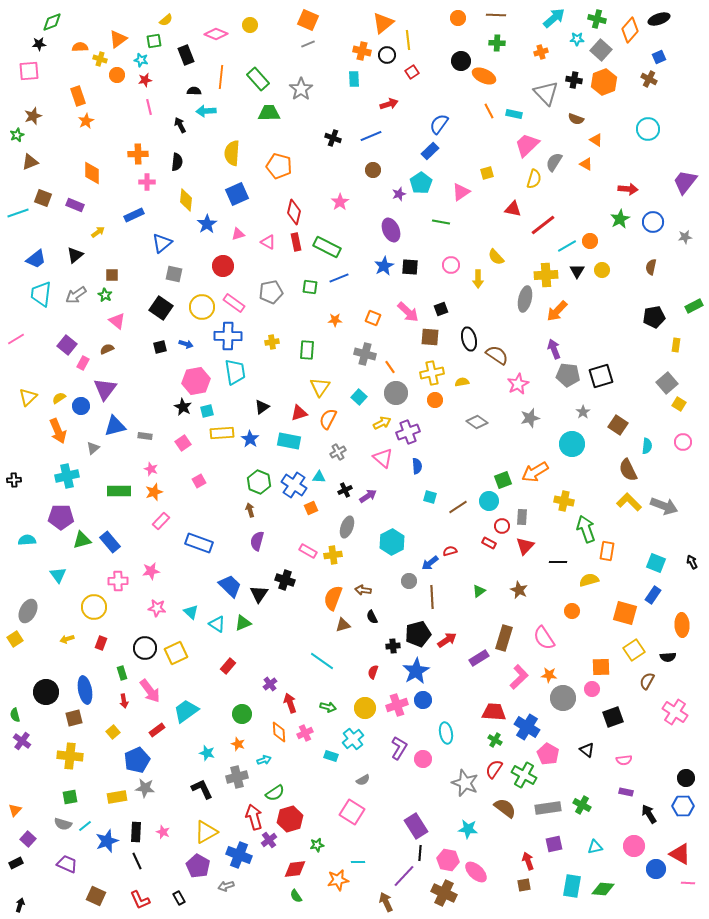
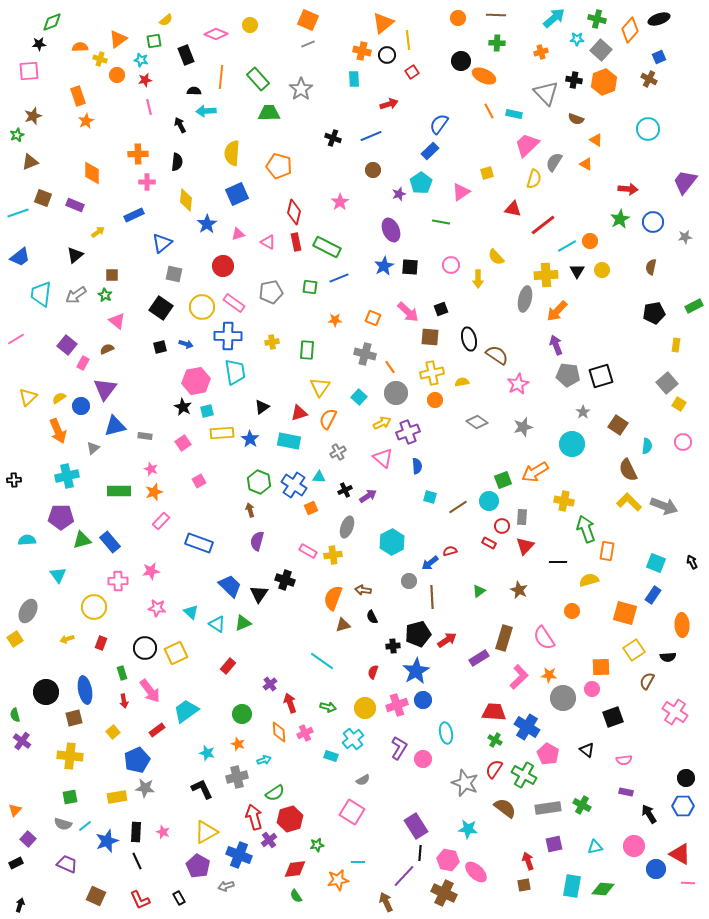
blue trapezoid at (36, 259): moved 16 px left, 2 px up
black pentagon at (654, 317): moved 4 px up
purple arrow at (554, 349): moved 2 px right, 4 px up
gray star at (530, 418): moved 7 px left, 9 px down
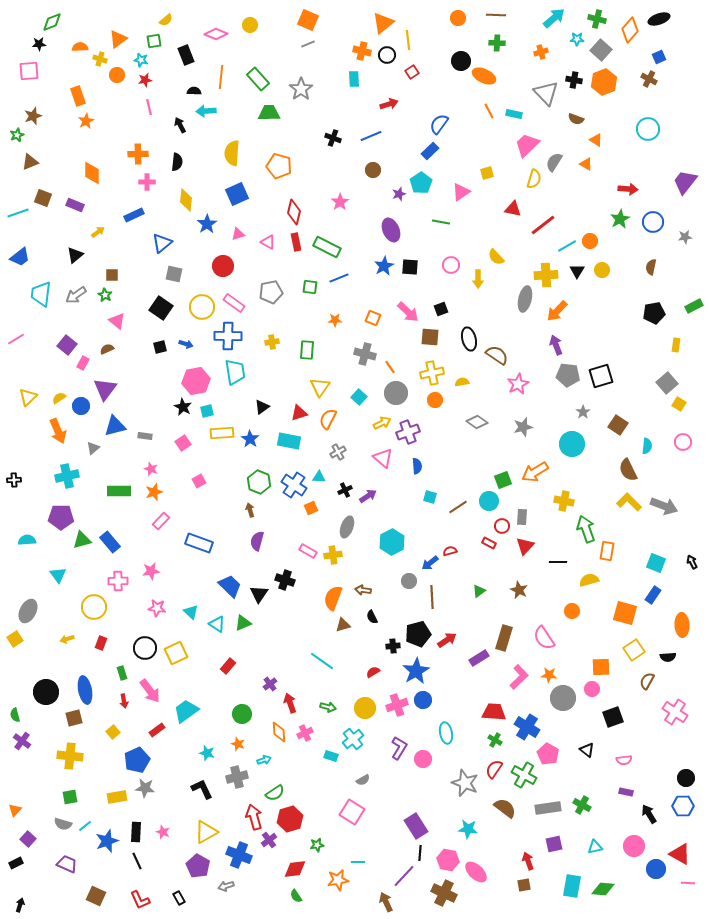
red semicircle at (373, 672): rotated 40 degrees clockwise
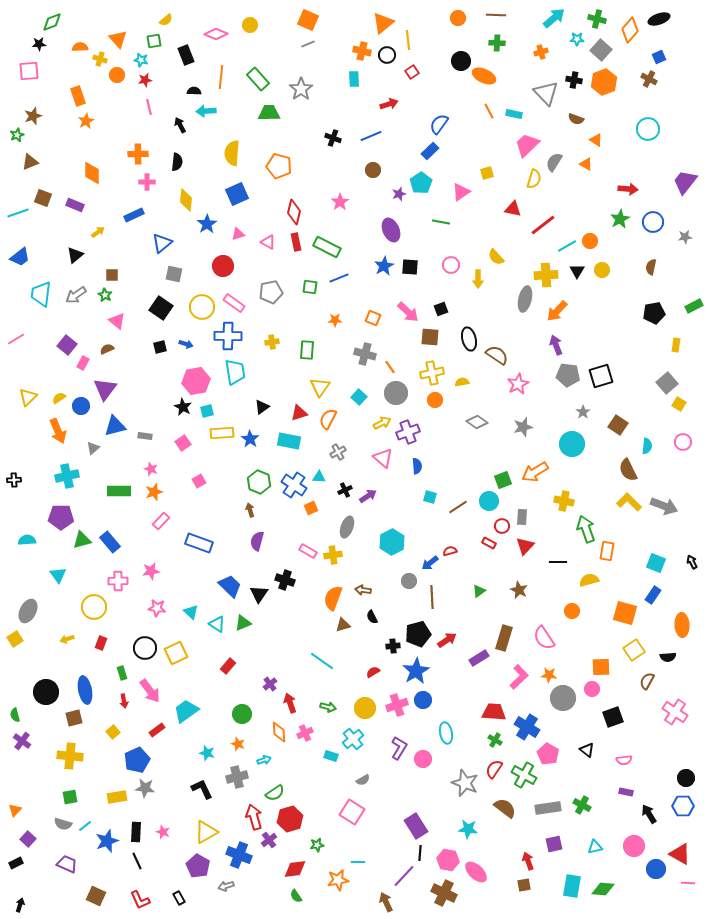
orange triangle at (118, 39): rotated 36 degrees counterclockwise
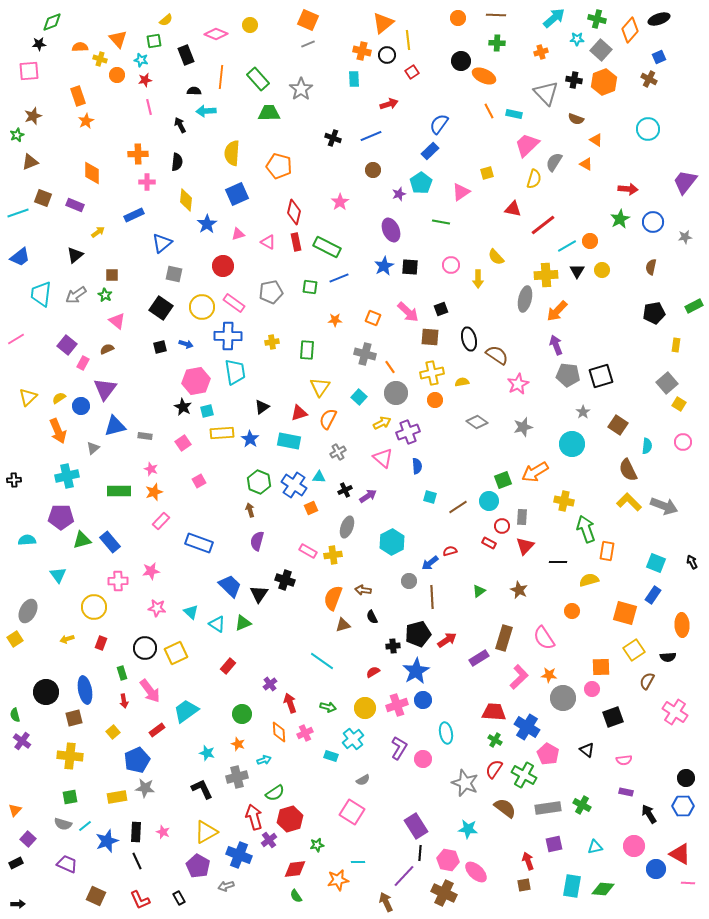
black arrow at (20, 905): moved 2 px left, 1 px up; rotated 72 degrees clockwise
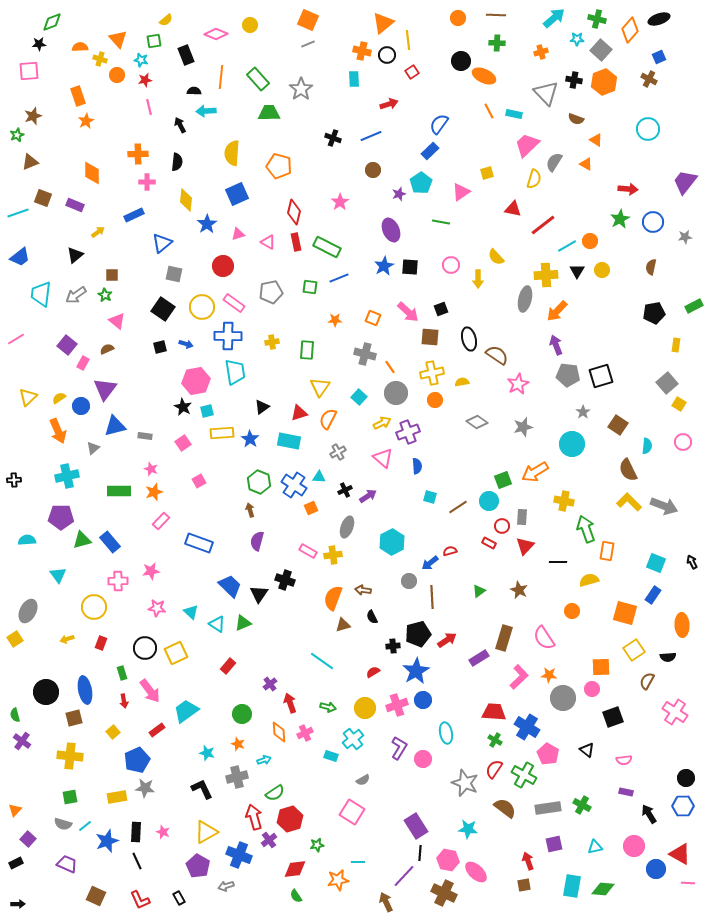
black square at (161, 308): moved 2 px right, 1 px down
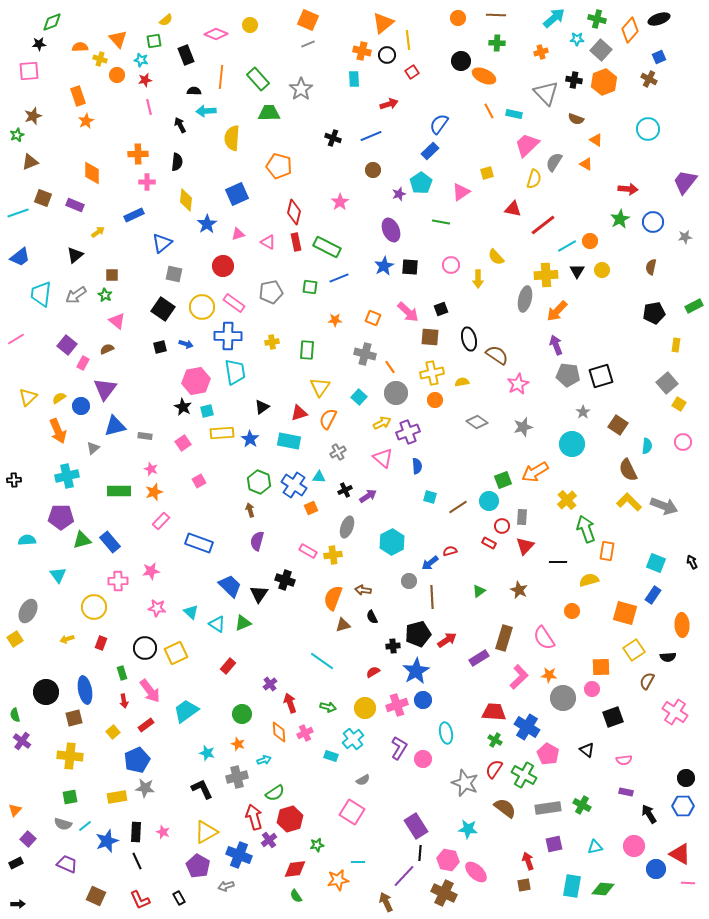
yellow semicircle at (232, 153): moved 15 px up
yellow cross at (564, 501): moved 3 px right, 1 px up; rotated 36 degrees clockwise
red rectangle at (157, 730): moved 11 px left, 5 px up
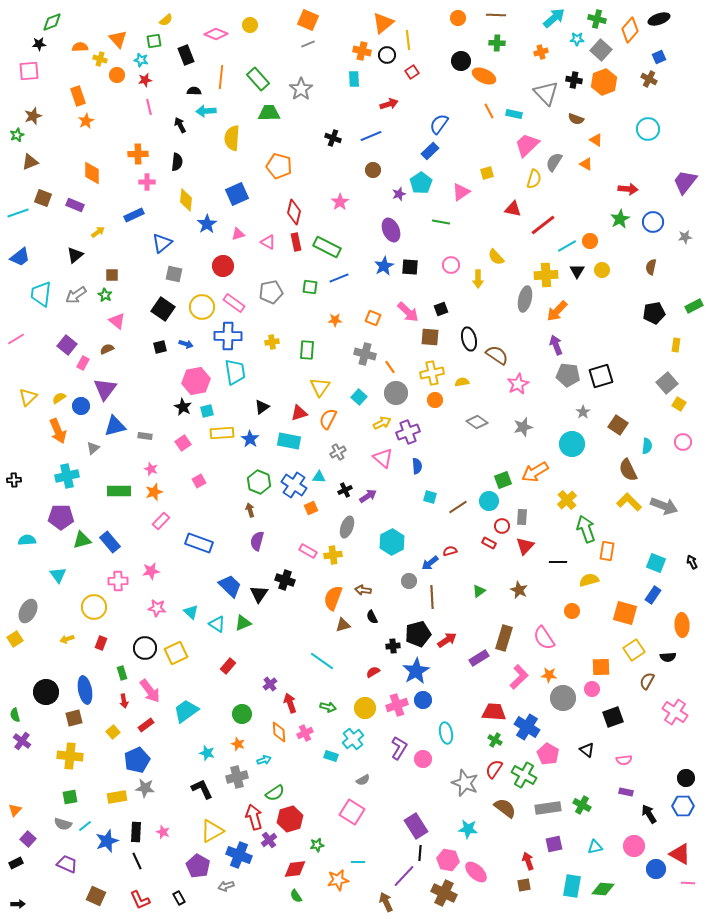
yellow triangle at (206, 832): moved 6 px right, 1 px up
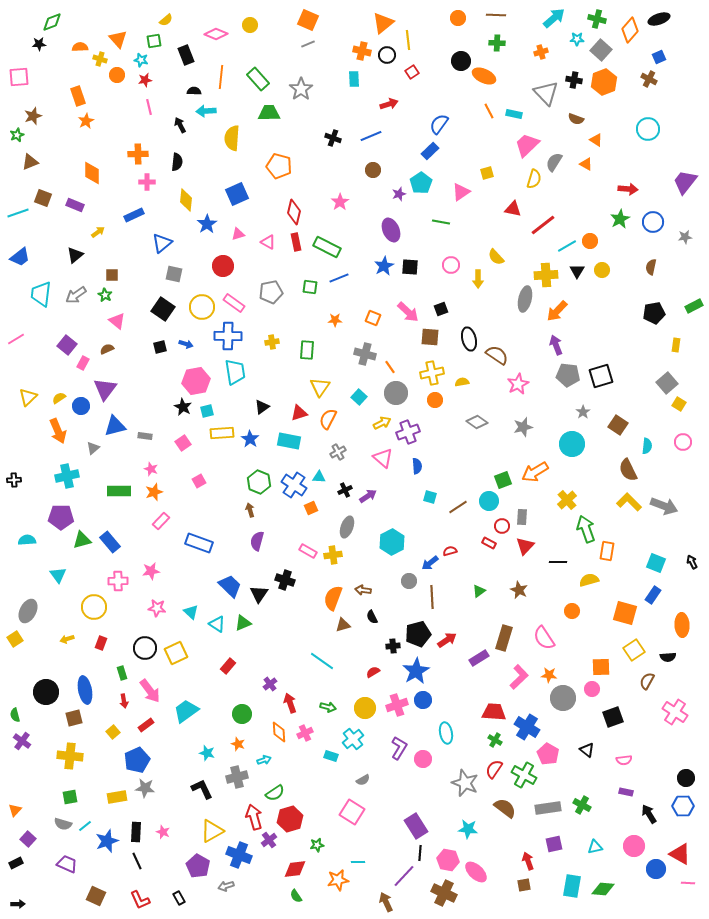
pink square at (29, 71): moved 10 px left, 6 px down
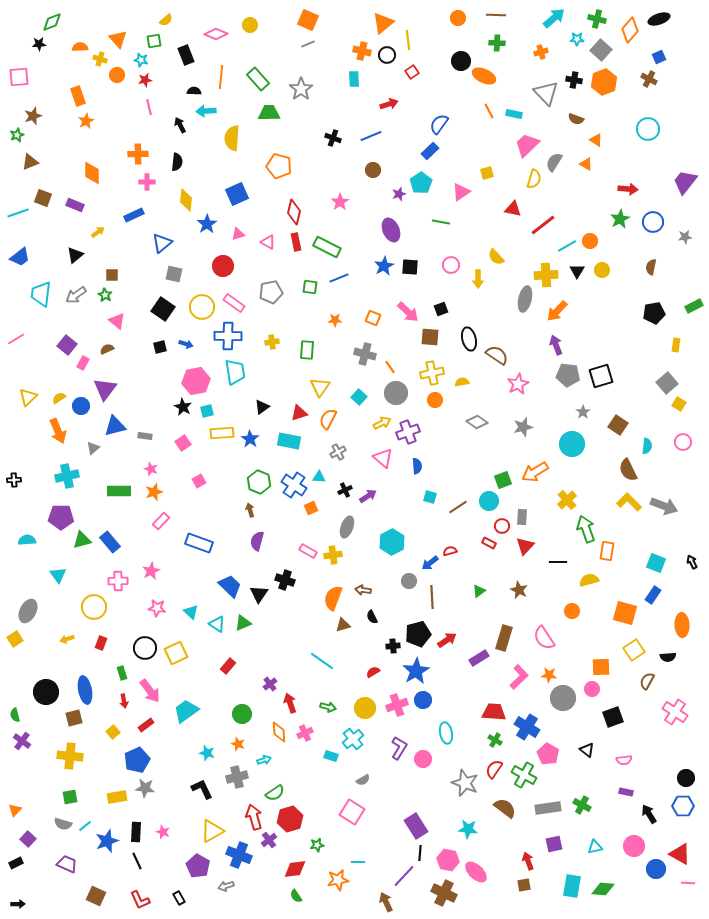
pink star at (151, 571): rotated 18 degrees counterclockwise
